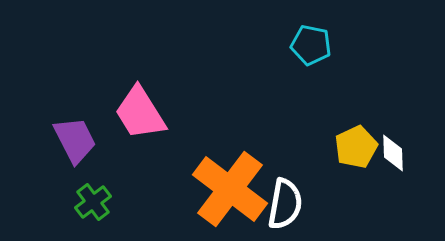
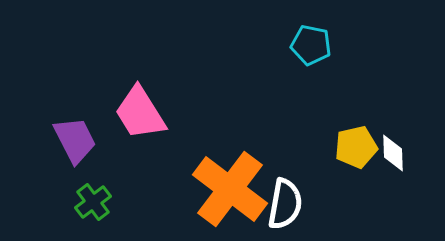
yellow pentagon: rotated 12 degrees clockwise
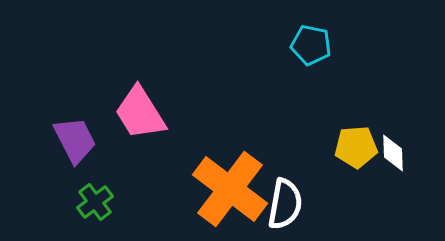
yellow pentagon: rotated 9 degrees clockwise
green cross: moved 2 px right
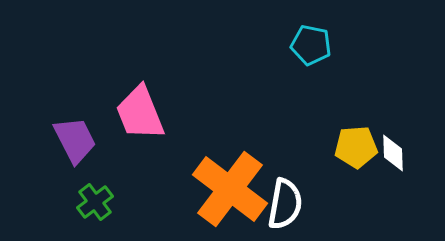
pink trapezoid: rotated 10 degrees clockwise
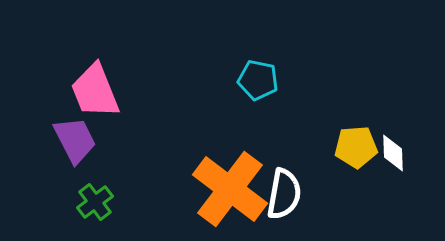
cyan pentagon: moved 53 px left, 35 px down
pink trapezoid: moved 45 px left, 22 px up
white semicircle: moved 1 px left, 10 px up
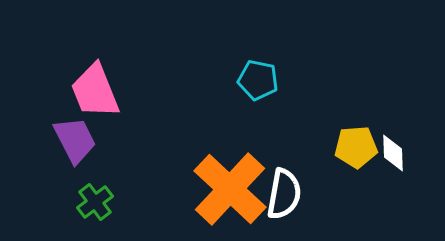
orange cross: rotated 6 degrees clockwise
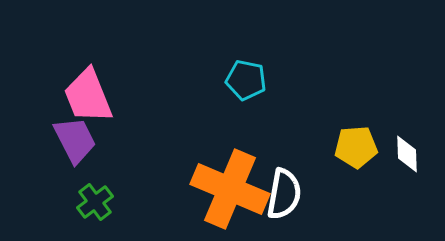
cyan pentagon: moved 12 px left
pink trapezoid: moved 7 px left, 5 px down
white diamond: moved 14 px right, 1 px down
orange cross: rotated 20 degrees counterclockwise
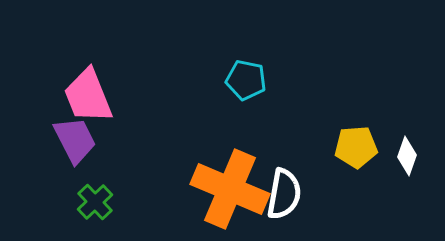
white diamond: moved 2 px down; rotated 21 degrees clockwise
green cross: rotated 6 degrees counterclockwise
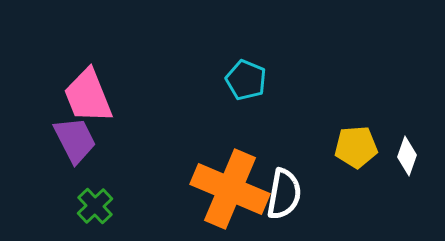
cyan pentagon: rotated 12 degrees clockwise
green cross: moved 4 px down
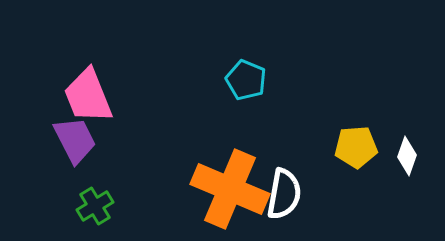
green cross: rotated 12 degrees clockwise
